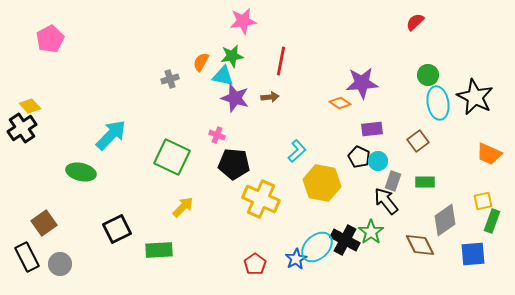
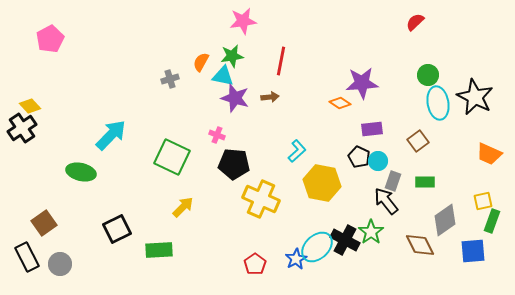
blue square at (473, 254): moved 3 px up
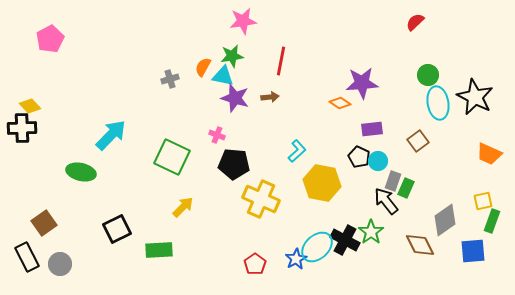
orange semicircle at (201, 62): moved 2 px right, 5 px down
black cross at (22, 128): rotated 32 degrees clockwise
green rectangle at (425, 182): moved 19 px left, 6 px down; rotated 66 degrees counterclockwise
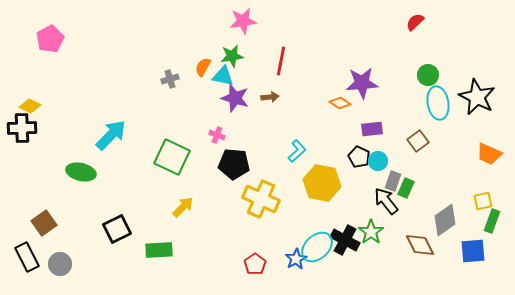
black star at (475, 97): moved 2 px right
yellow diamond at (30, 106): rotated 20 degrees counterclockwise
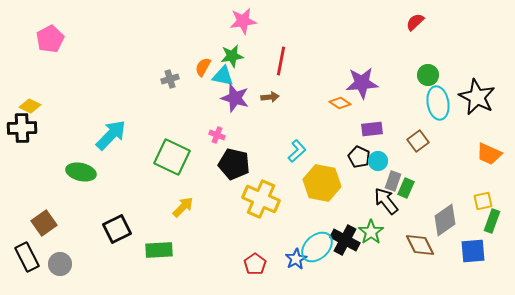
black pentagon at (234, 164): rotated 8 degrees clockwise
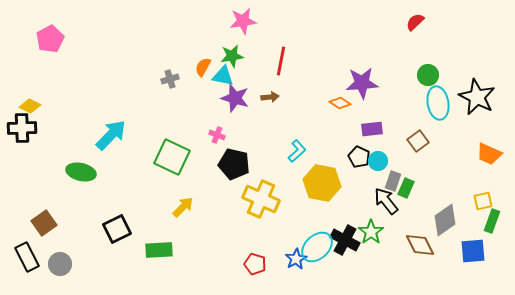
red pentagon at (255, 264): rotated 20 degrees counterclockwise
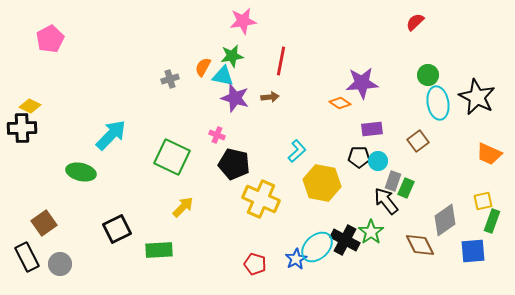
black pentagon at (359, 157): rotated 25 degrees counterclockwise
